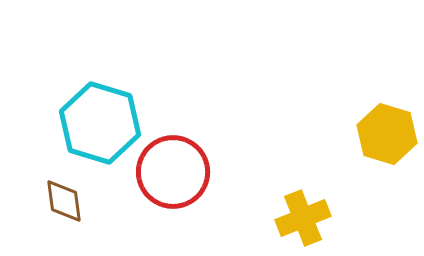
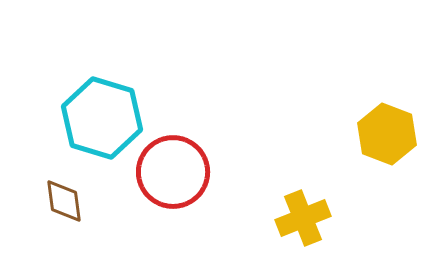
cyan hexagon: moved 2 px right, 5 px up
yellow hexagon: rotated 4 degrees clockwise
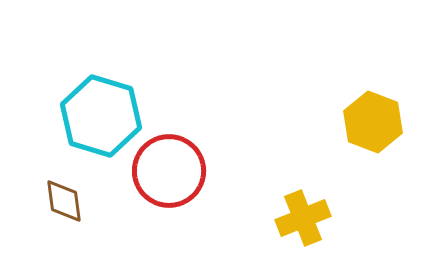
cyan hexagon: moved 1 px left, 2 px up
yellow hexagon: moved 14 px left, 12 px up
red circle: moved 4 px left, 1 px up
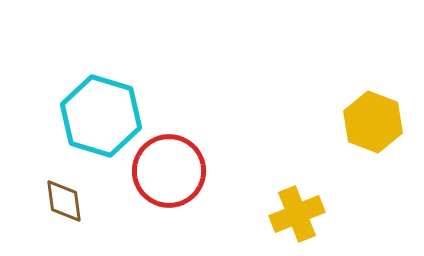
yellow cross: moved 6 px left, 4 px up
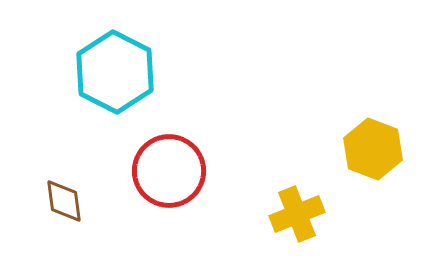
cyan hexagon: moved 14 px right, 44 px up; rotated 10 degrees clockwise
yellow hexagon: moved 27 px down
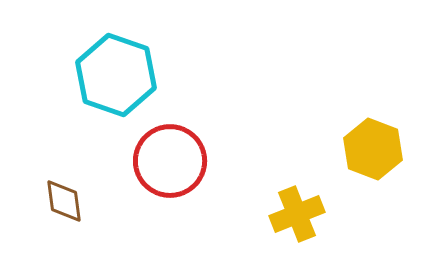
cyan hexagon: moved 1 px right, 3 px down; rotated 8 degrees counterclockwise
red circle: moved 1 px right, 10 px up
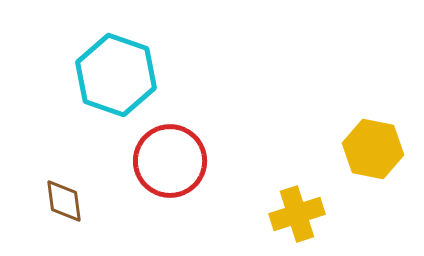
yellow hexagon: rotated 10 degrees counterclockwise
yellow cross: rotated 4 degrees clockwise
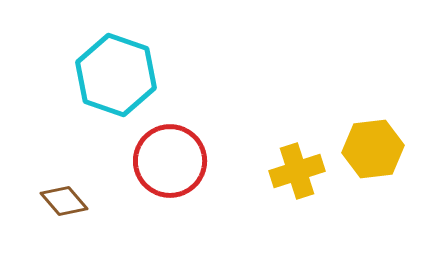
yellow hexagon: rotated 18 degrees counterclockwise
brown diamond: rotated 33 degrees counterclockwise
yellow cross: moved 43 px up
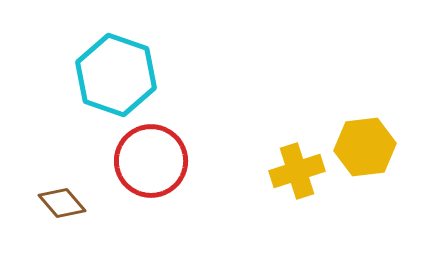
yellow hexagon: moved 8 px left, 2 px up
red circle: moved 19 px left
brown diamond: moved 2 px left, 2 px down
